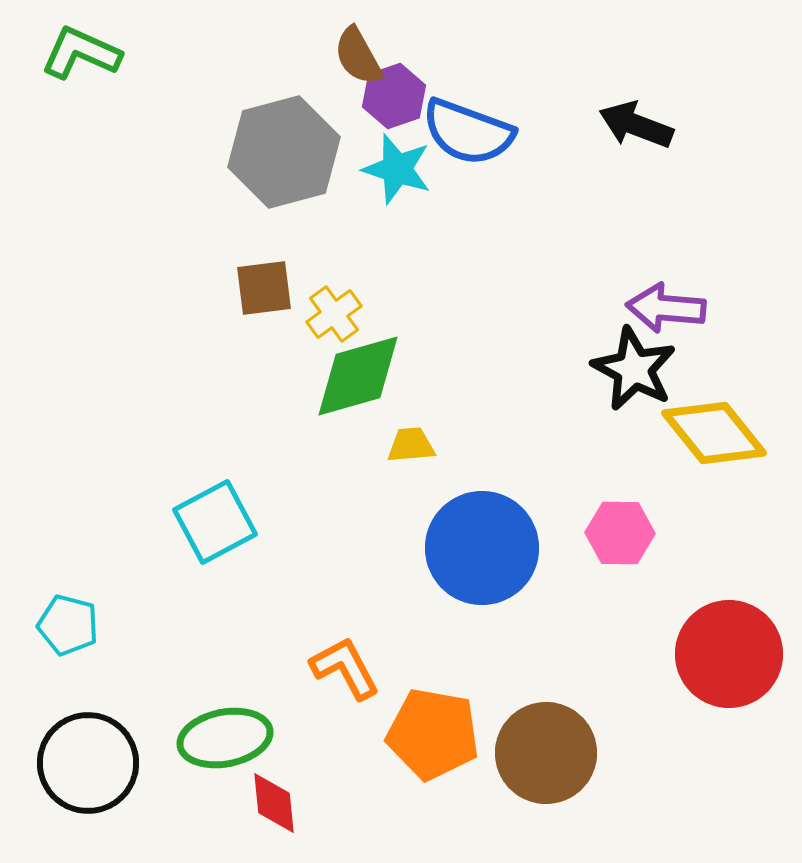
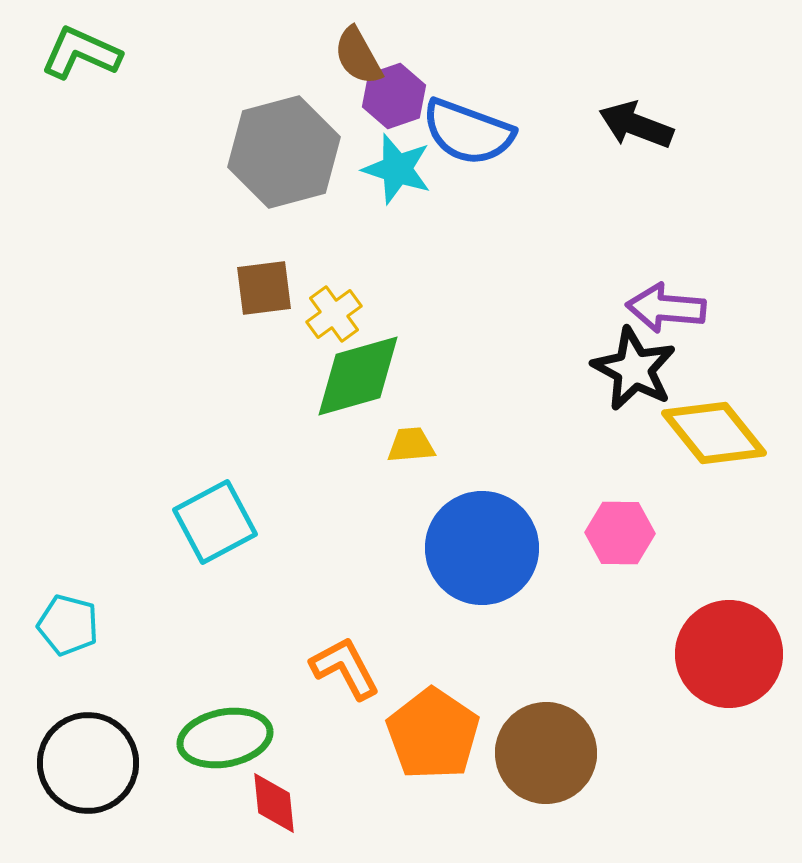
orange pentagon: rotated 24 degrees clockwise
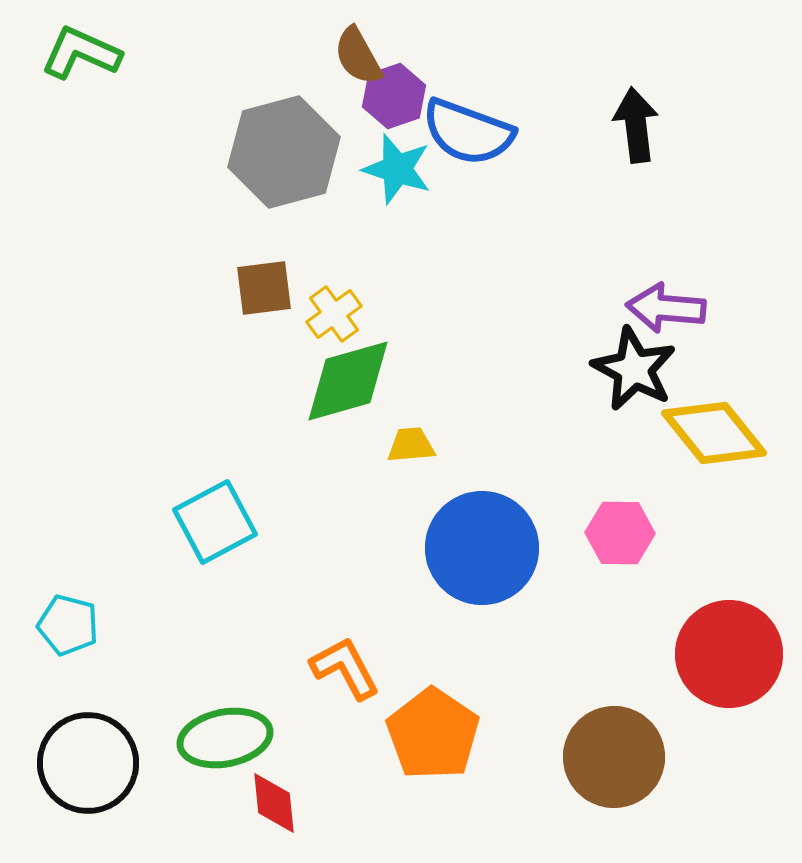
black arrow: rotated 62 degrees clockwise
green diamond: moved 10 px left, 5 px down
brown circle: moved 68 px right, 4 px down
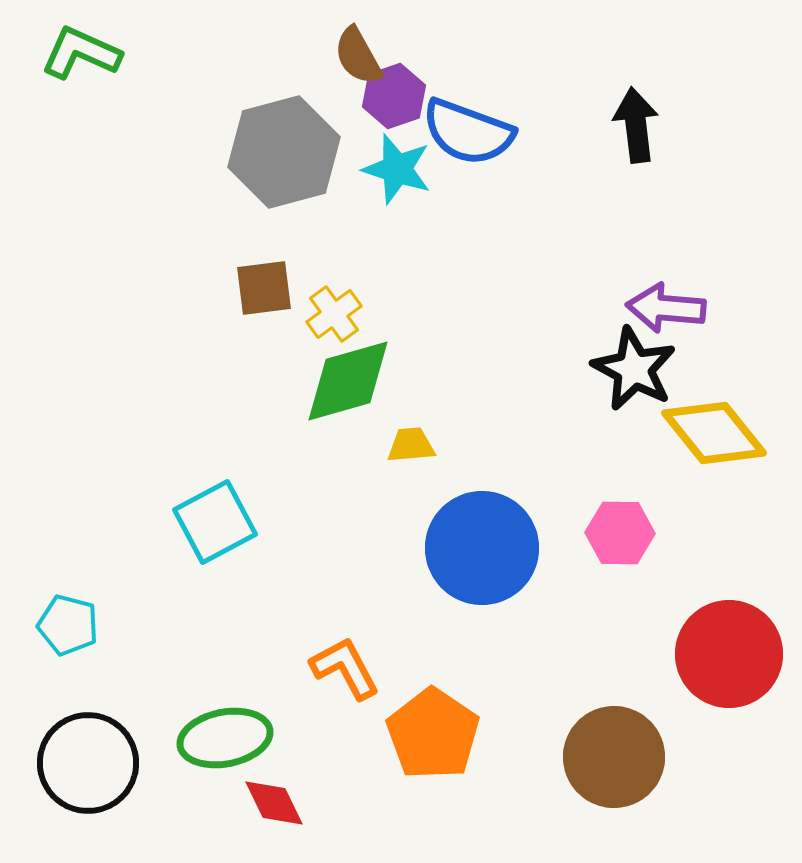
red diamond: rotated 20 degrees counterclockwise
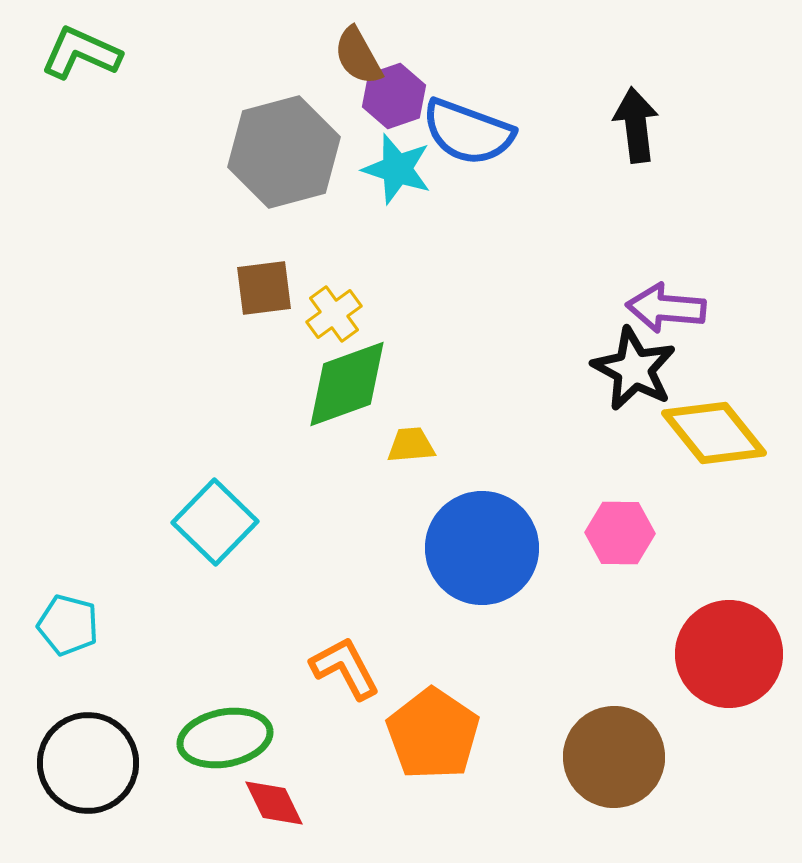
green diamond: moved 1 px left, 3 px down; rotated 4 degrees counterclockwise
cyan square: rotated 18 degrees counterclockwise
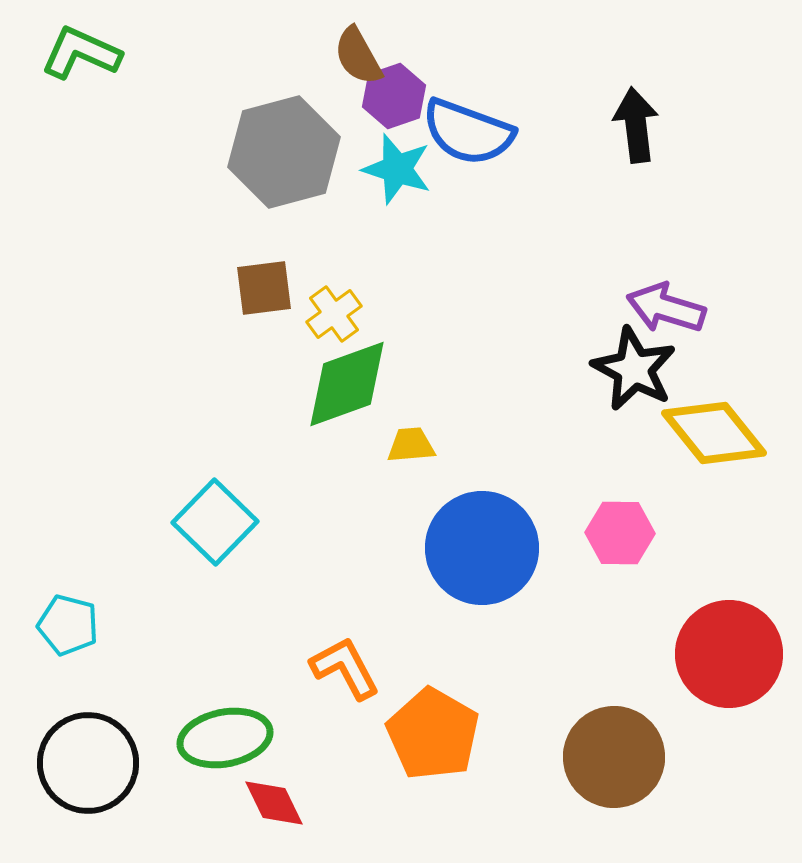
purple arrow: rotated 12 degrees clockwise
orange pentagon: rotated 4 degrees counterclockwise
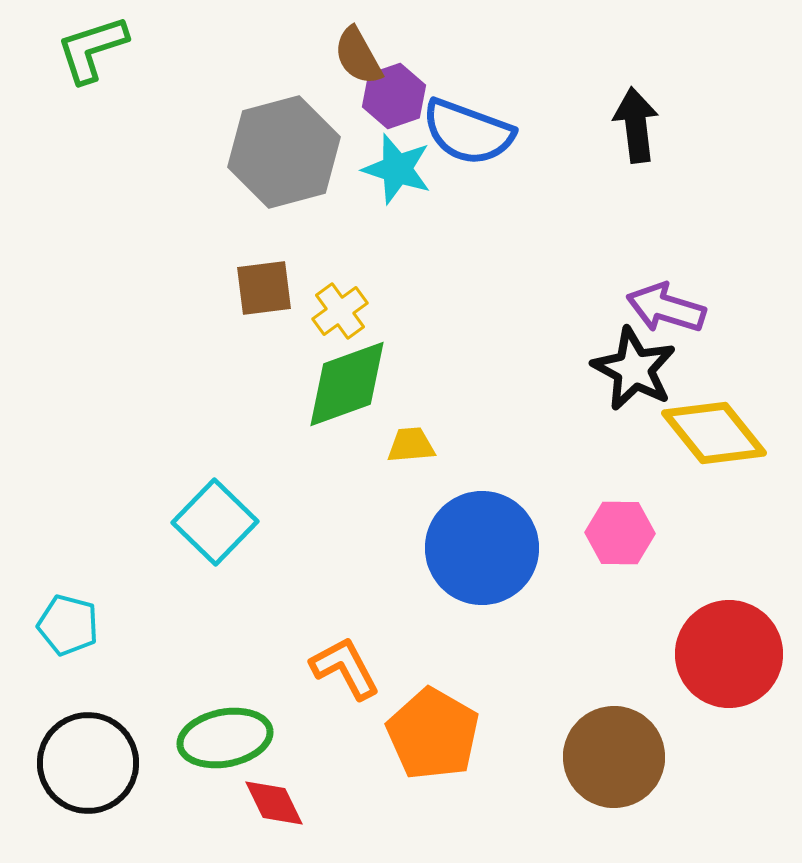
green L-shape: moved 11 px right, 4 px up; rotated 42 degrees counterclockwise
yellow cross: moved 6 px right, 3 px up
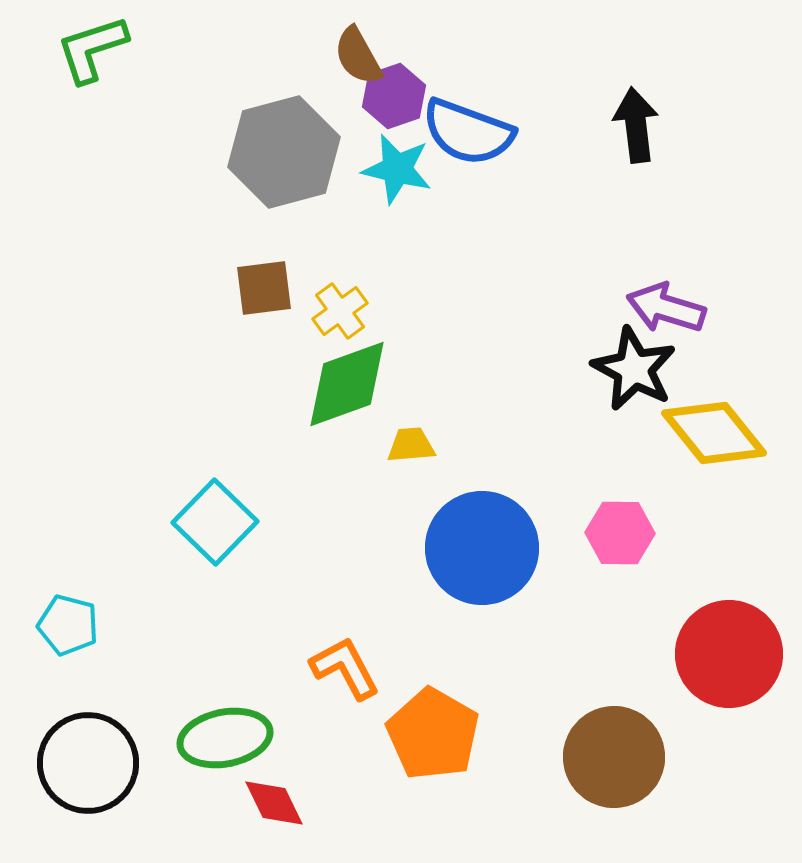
cyan star: rotated 4 degrees counterclockwise
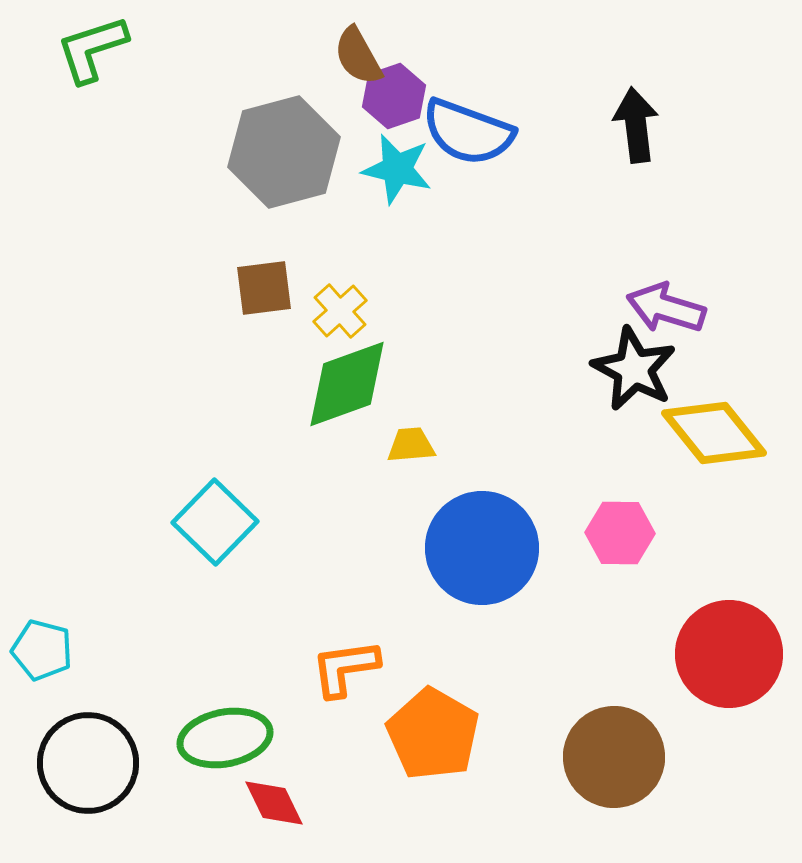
yellow cross: rotated 6 degrees counterclockwise
cyan pentagon: moved 26 px left, 25 px down
orange L-shape: rotated 70 degrees counterclockwise
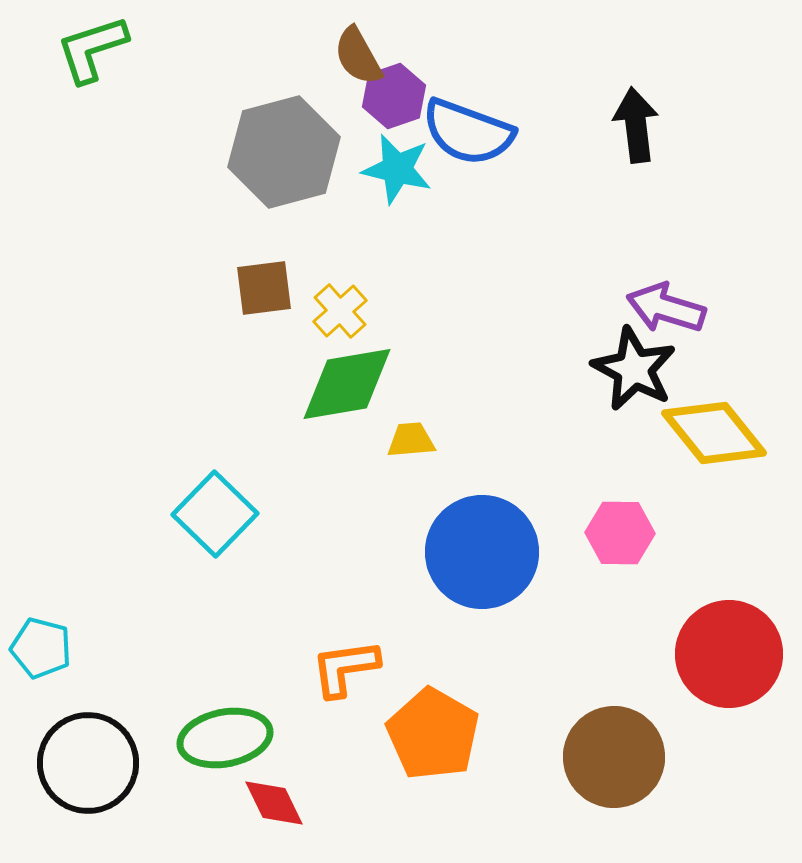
green diamond: rotated 10 degrees clockwise
yellow trapezoid: moved 5 px up
cyan square: moved 8 px up
blue circle: moved 4 px down
cyan pentagon: moved 1 px left, 2 px up
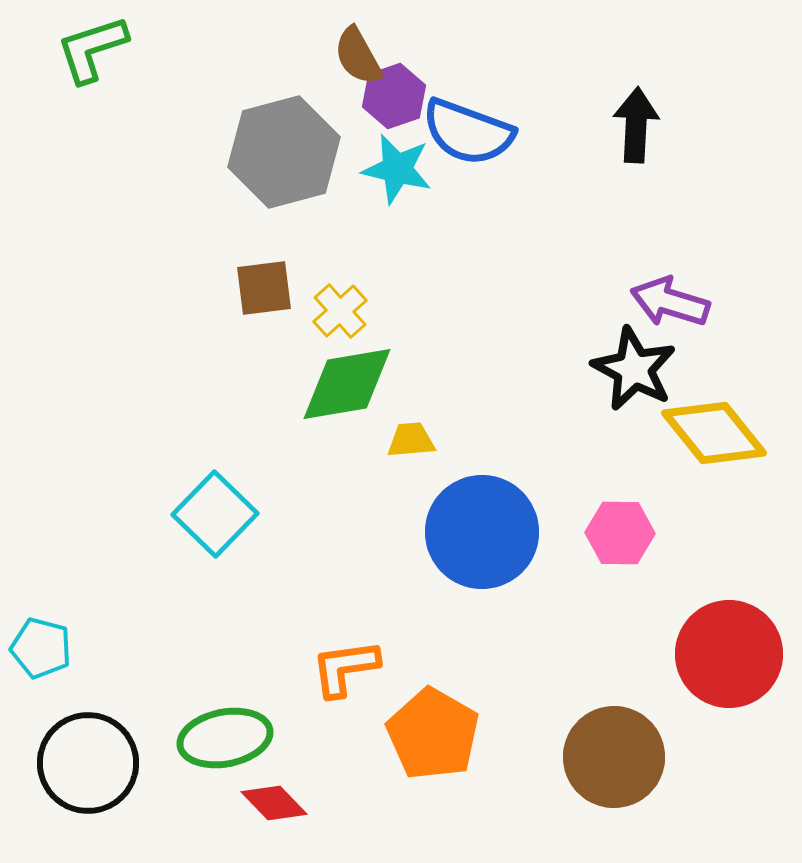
black arrow: rotated 10 degrees clockwise
purple arrow: moved 4 px right, 6 px up
blue circle: moved 20 px up
red diamond: rotated 18 degrees counterclockwise
